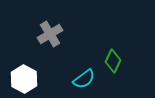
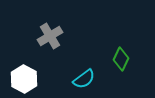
gray cross: moved 2 px down
green diamond: moved 8 px right, 2 px up
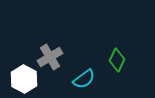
gray cross: moved 21 px down
green diamond: moved 4 px left, 1 px down
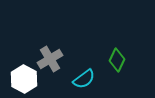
gray cross: moved 2 px down
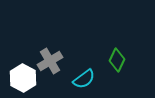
gray cross: moved 2 px down
white hexagon: moved 1 px left, 1 px up
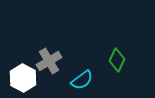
gray cross: moved 1 px left
cyan semicircle: moved 2 px left, 1 px down
